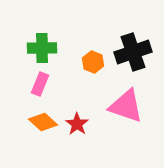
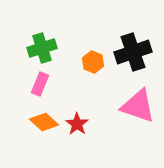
green cross: rotated 16 degrees counterclockwise
pink triangle: moved 12 px right
orange diamond: moved 1 px right
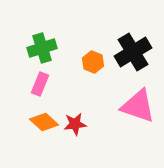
black cross: rotated 12 degrees counterclockwise
red star: moved 2 px left; rotated 30 degrees clockwise
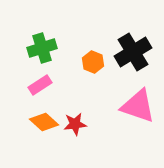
pink rectangle: moved 1 px down; rotated 35 degrees clockwise
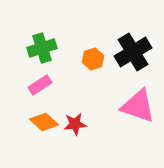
orange hexagon: moved 3 px up; rotated 20 degrees clockwise
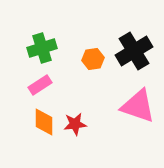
black cross: moved 1 px right, 1 px up
orange hexagon: rotated 10 degrees clockwise
orange diamond: rotated 48 degrees clockwise
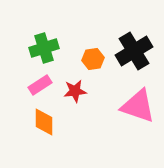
green cross: moved 2 px right
red star: moved 33 px up
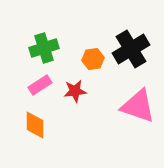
black cross: moved 3 px left, 2 px up
orange diamond: moved 9 px left, 3 px down
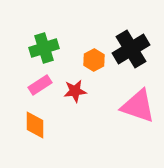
orange hexagon: moved 1 px right, 1 px down; rotated 20 degrees counterclockwise
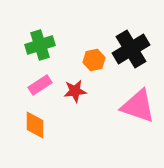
green cross: moved 4 px left, 3 px up
orange hexagon: rotated 15 degrees clockwise
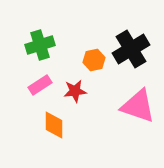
orange diamond: moved 19 px right
